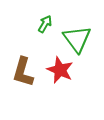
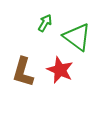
green arrow: moved 1 px up
green triangle: moved 2 px up; rotated 16 degrees counterclockwise
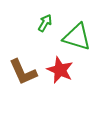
green triangle: rotated 20 degrees counterclockwise
brown L-shape: rotated 40 degrees counterclockwise
